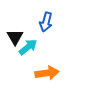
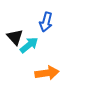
black triangle: rotated 12 degrees counterclockwise
cyan arrow: moved 1 px right, 2 px up
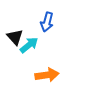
blue arrow: moved 1 px right
orange arrow: moved 2 px down
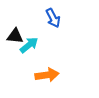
blue arrow: moved 6 px right, 4 px up; rotated 42 degrees counterclockwise
black triangle: moved 1 px up; rotated 42 degrees counterclockwise
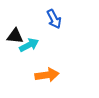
blue arrow: moved 1 px right, 1 px down
cyan arrow: rotated 12 degrees clockwise
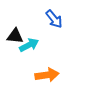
blue arrow: rotated 12 degrees counterclockwise
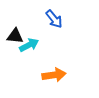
orange arrow: moved 7 px right
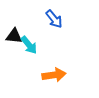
black triangle: moved 1 px left
cyan arrow: rotated 78 degrees clockwise
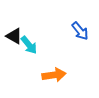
blue arrow: moved 26 px right, 12 px down
black triangle: rotated 24 degrees clockwise
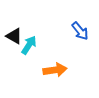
cyan arrow: rotated 108 degrees counterclockwise
orange arrow: moved 1 px right, 5 px up
